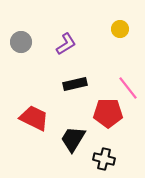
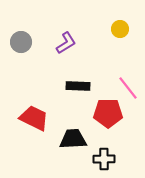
purple L-shape: moved 1 px up
black rectangle: moved 3 px right, 2 px down; rotated 15 degrees clockwise
black trapezoid: rotated 56 degrees clockwise
black cross: rotated 15 degrees counterclockwise
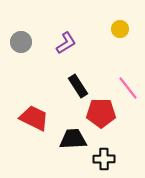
black rectangle: rotated 55 degrees clockwise
red pentagon: moved 7 px left
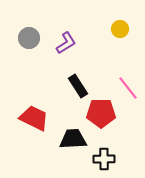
gray circle: moved 8 px right, 4 px up
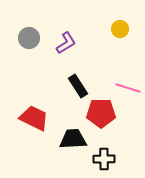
pink line: rotated 35 degrees counterclockwise
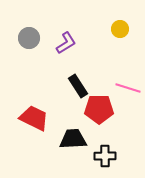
red pentagon: moved 2 px left, 4 px up
black cross: moved 1 px right, 3 px up
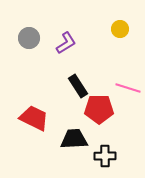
black trapezoid: moved 1 px right
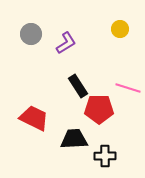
gray circle: moved 2 px right, 4 px up
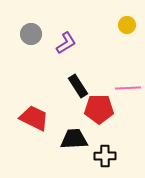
yellow circle: moved 7 px right, 4 px up
pink line: rotated 20 degrees counterclockwise
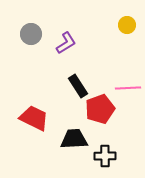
red pentagon: moved 1 px right; rotated 20 degrees counterclockwise
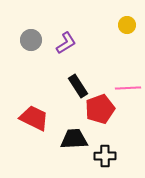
gray circle: moved 6 px down
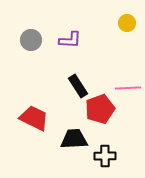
yellow circle: moved 2 px up
purple L-shape: moved 4 px right, 3 px up; rotated 35 degrees clockwise
